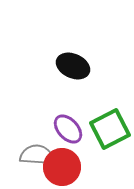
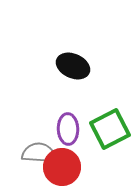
purple ellipse: rotated 40 degrees clockwise
gray semicircle: moved 2 px right, 2 px up
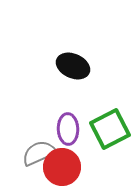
gray semicircle: rotated 28 degrees counterclockwise
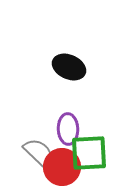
black ellipse: moved 4 px left, 1 px down
green square: moved 21 px left, 24 px down; rotated 24 degrees clockwise
gray semicircle: rotated 68 degrees clockwise
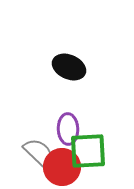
green square: moved 1 px left, 2 px up
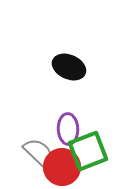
green square: rotated 18 degrees counterclockwise
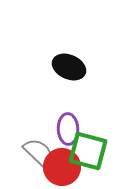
green square: rotated 36 degrees clockwise
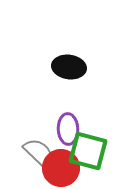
black ellipse: rotated 16 degrees counterclockwise
red circle: moved 1 px left, 1 px down
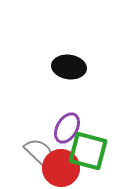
purple ellipse: moved 1 px left, 1 px up; rotated 32 degrees clockwise
gray semicircle: moved 1 px right
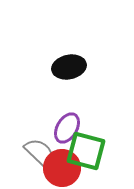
black ellipse: rotated 20 degrees counterclockwise
green square: moved 2 px left
red circle: moved 1 px right
